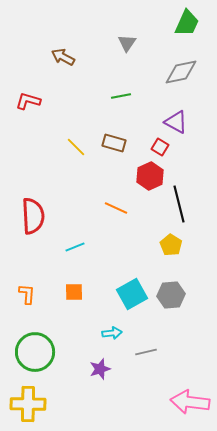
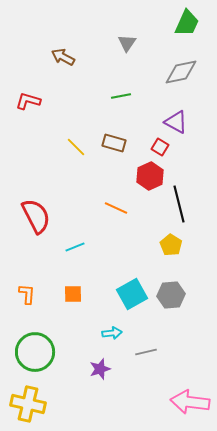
red semicircle: moved 3 px right; rotated 24 degrees counterclockwise
orange square: moved 1 px left, 2 px down
yellow cross: rotated 12 degrees clockwise
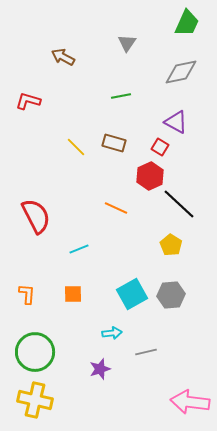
black line: rotated 33 degrees counterclockwise
cyan line: moved 4 px right, 2 px down
yellow cross: moved 7 px right, 4 px up
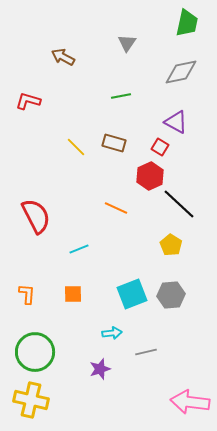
green trapezoid: rotated 12 degrees counterclockwise
cyan square: rotated 8 degrees clockwise
yellow cross: moved 4 px left
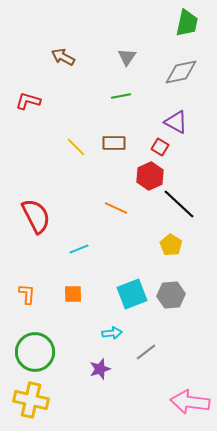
gray triangle: moved 14 px down
brown rectangle: rotated 15 degrees counterclockwise
gray line: rotated 25 degrees counterclockwise
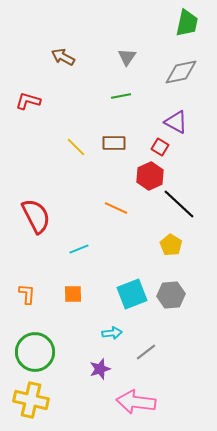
pink arrow: moved 54 px left
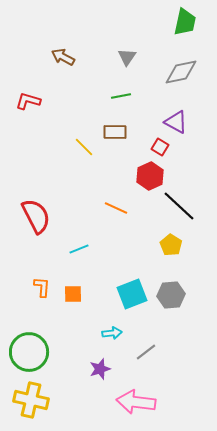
green trapezoid: moved 2 px left, 1 px up
brown rectangle: moved 1 px right, 11 px up
yellow line: moved 8 px right
black line: moved 2 px down
orange L-shape: moved 15 px right, 7 px up
green circle: moved 6 px left
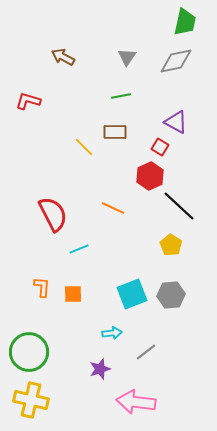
gray diamond: moved 5 px left, 11 px up
orange line: moved 3 px left
red semicircle: moved 17 px right, 2 px up
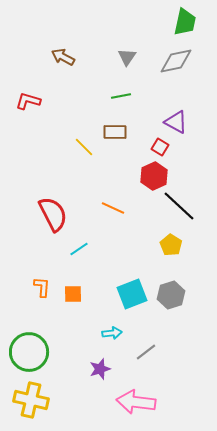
red hexagon: moved 4 px right
cyan line: rotated 12 degrees counterclockwise
gray hexagon: rotated 12 degrees counterclockwise
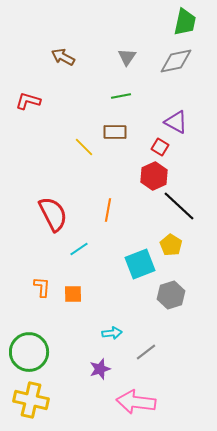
orange line: moved 5 px left, 2 px down; rotated 75 degrees clockwise
cyan square: moved 8 px right, 30 px up
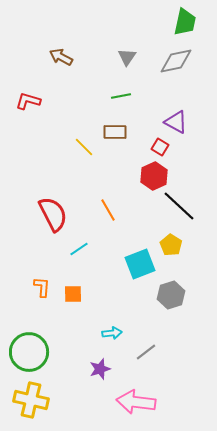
brown arrow: moved 2 px left
orange line: rotated 40 degrees counterclockwise
